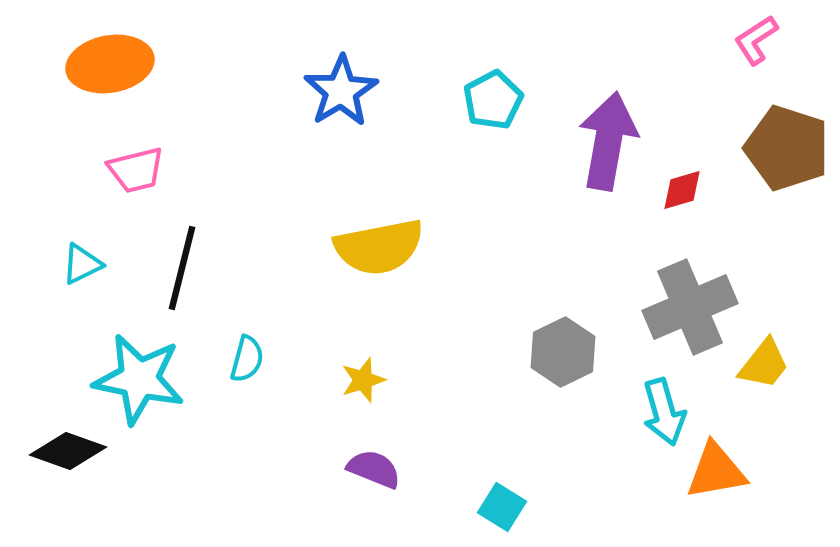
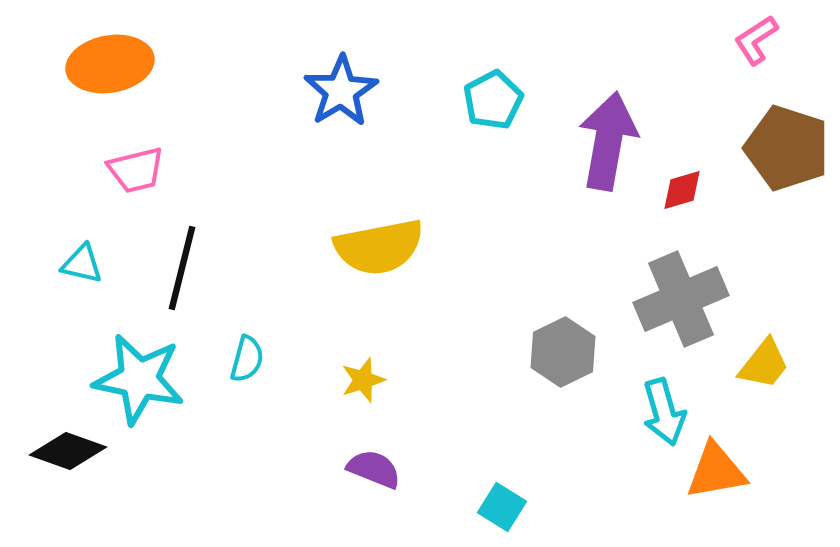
cyan triangle: rotated 39 degrees clockwise
gray cross: moved 9 px left, 8 px up
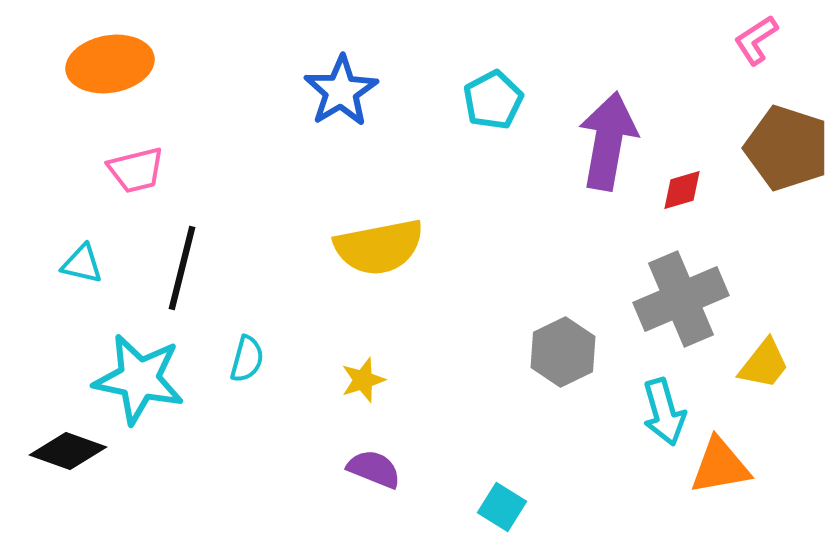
orange triangle: moved 4 px right, 5 px up
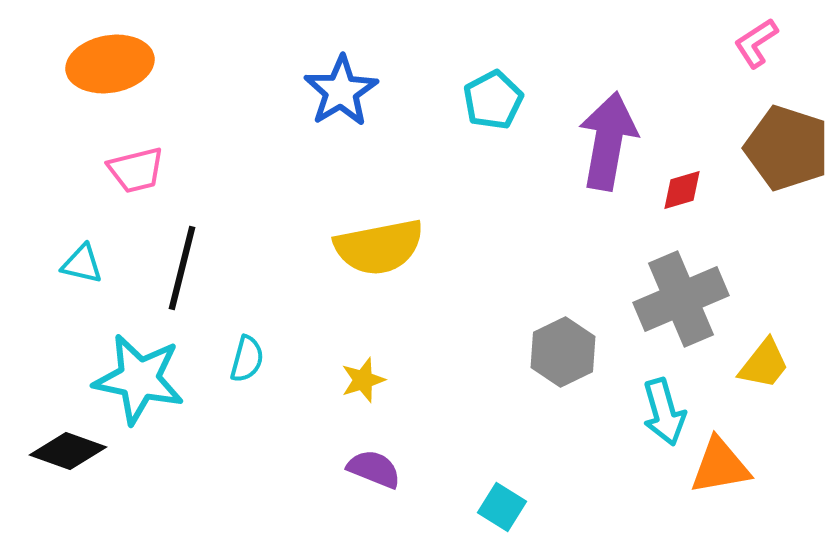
pink L-shape: moved 3 px down
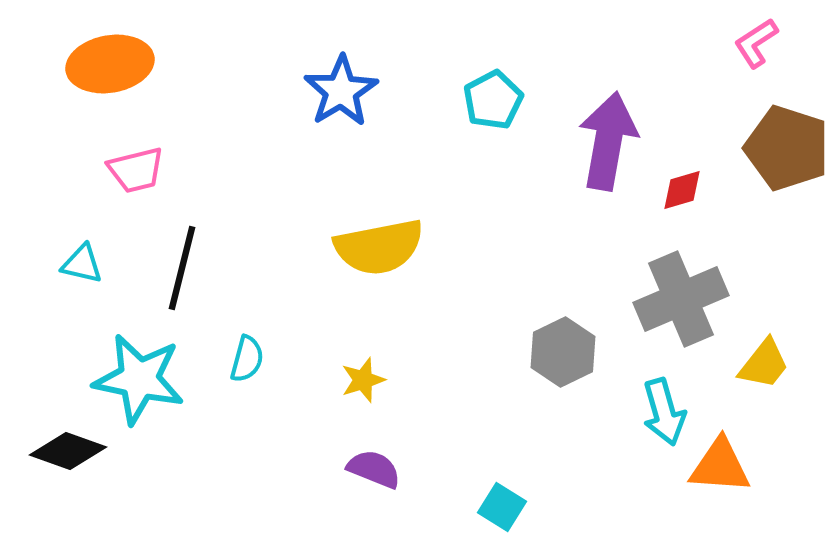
orange triangle: rotated 14 degrees clockwise
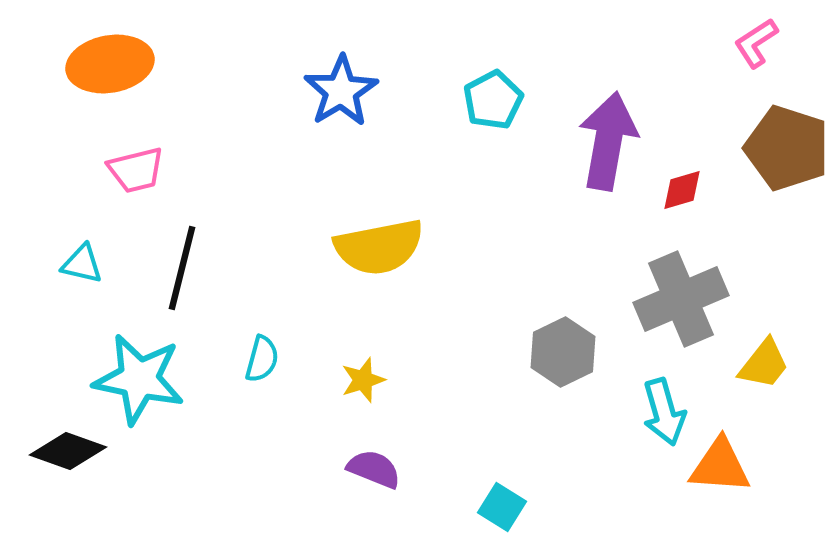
cyan semicircle: moved 15 px right
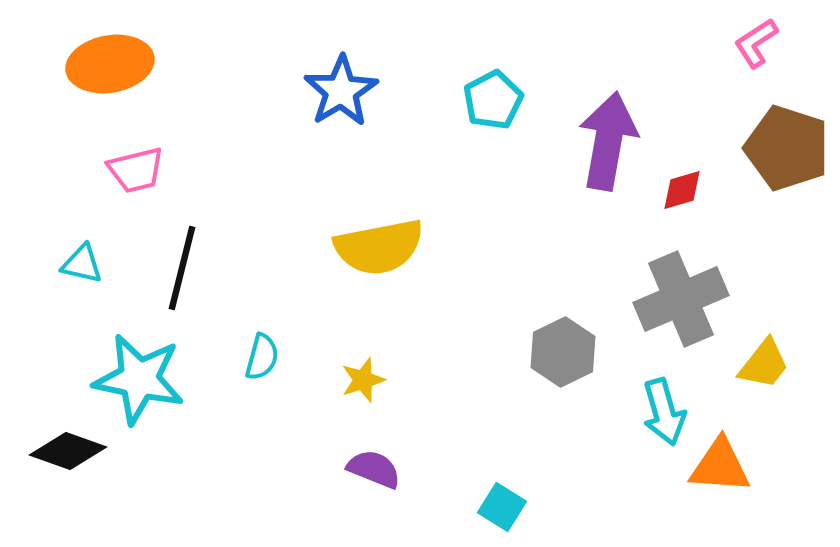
cyan semicircle: moved 2 px up
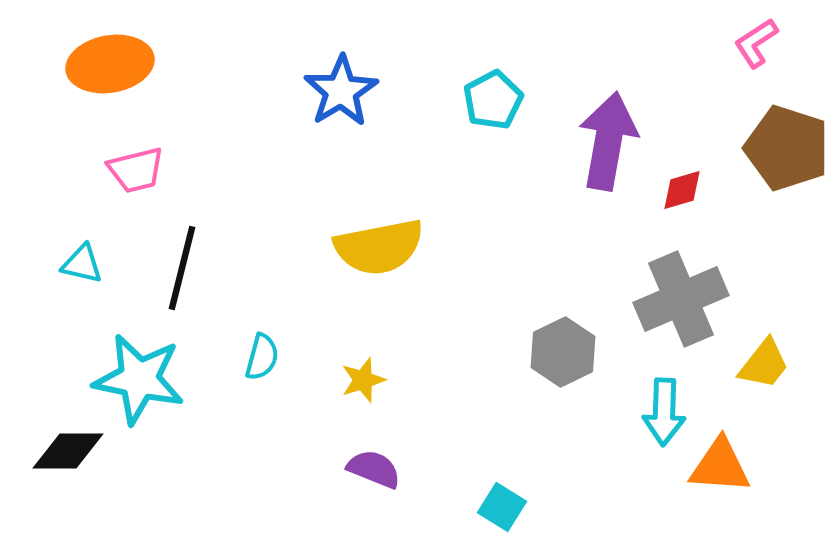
cyan arrow: rotated 18 degrees clockwise
black diamond: rotated 20 degrees counterclockwise
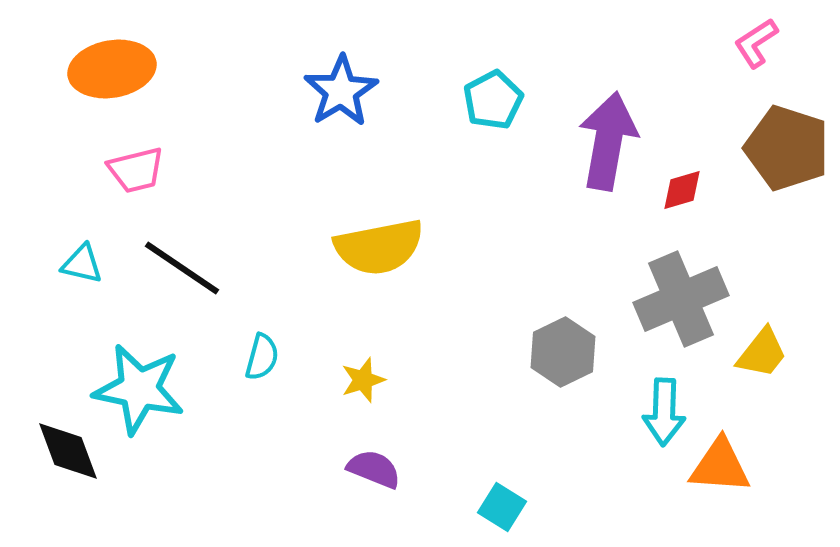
orange ellipse: moved 2 px right, 5 px down
black line: rotated 70 degrees counterclockwise
yellow trapezoid: moved 2 px left, 11 px up
cyan star: moved 10 px down
black diamond: rotated 70 degrees clockwise
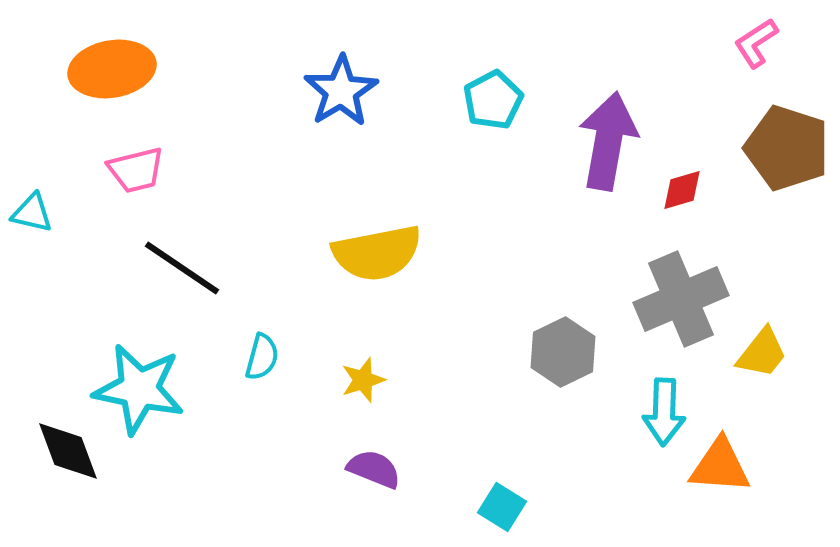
yellow semicircle: moved 2 px left, 6 px down
cyan triangle: moved 50 px left, 51 px up
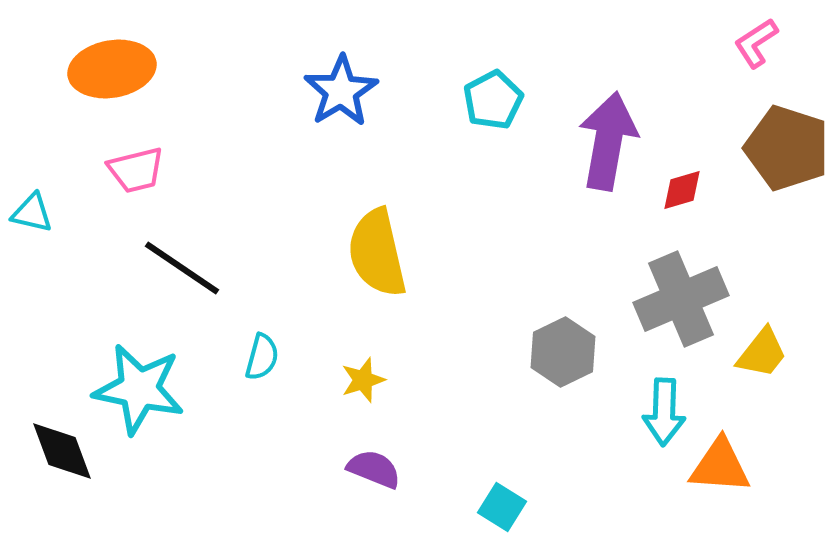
yellow semicircle: rotated 88 degrees clockwise
black diamond: moved 6 px left
